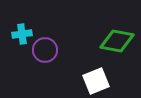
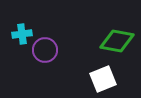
white square: moved 7 px right, 2 px up
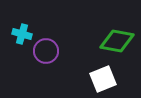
cyan cross: rotated 24 degrees clockwise
purple circle: moved 1 px right, 1 px down
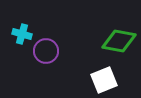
green diamond: moved 2 px right
white square: moved 1 px right, 1 px down
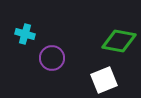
cyan cross: moved 3 px right
purple circle: moved 6 px right, 7 px down
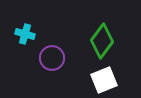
green diamond: moved 17 px left; rotated 64 degrees counterclockwise
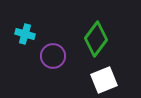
green diamond: moved 6 px left, 2 px up
purple circle: moved 1 px right, 2 px up
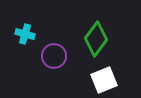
purple circle: moved 1 px right
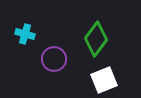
purple circle: moved 3 px down
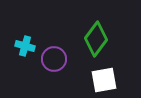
cyan cross: moved 12 px down
white square: rotated 12 degrees clockwise
